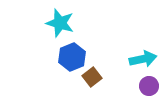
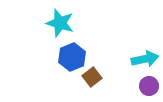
cyan arrow: moved 2 px right
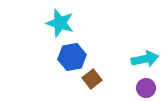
blue hexagon: rotated 12 degrees clockwise
brown square: moved 2 px down
purple circle: moved 3 px left, 2 px down
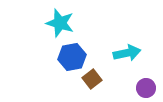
cyan arrow: moved 18 px left, 6 px up
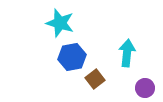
cyan arrow: rotated 72 degrees counterclockwise
brown square: moved 3 px right
purple circle: moved 1 px left
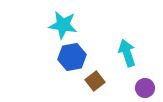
cyan star: moved 3 px right, 2 px down; rotated 8 degrees counterclockwise
cyan arrow: rotated 24 degrees counterclockwise
brown square: moved 2 px down
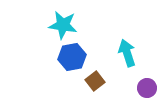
purple circle: moved 2 px right
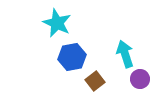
cyan star: moved 6 px left, 2 px up; rotated 16 degrees clockwise
cyan arrow: moved 2 px left, 1 px down
purple circle: moved 7 px left, 9 px up
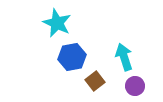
cyan arrow: moved 1 px left, 3 px down
purple circle: moved 5 px left, 7 px down
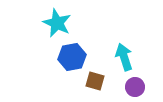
brown square: rotated 36 degrees counterclockwise
purple circle: moved 1 px down
